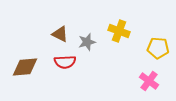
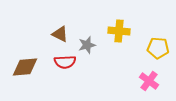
yellow cross: rotated 15 degrees counterclockwise
gray star: moved 3 px down
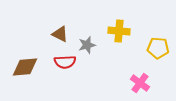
pink cross: moved 9 px left, 2 px down
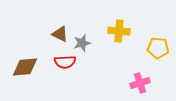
gray star: moved 5 px left, 2 px up
pink cross: rotated 36 degrees clockwise
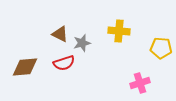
yellow pentagon: moved 3 px right
red semicircle: moved 1 px left, 1 px down; rotated 15 degrees counterclockwise
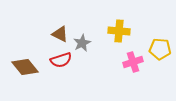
gray star: rotated 12 degrees counterclockwise
yellow pentagon: moved 1 px left, 1 px down
red semicircle: moved 3 px left, 3 px up
brown diamond: rotated 56 degrees clockwise
pink cross: moved 7 px left, 21 px up
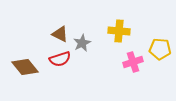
red semicircle: moved 1 px left, 1 px up
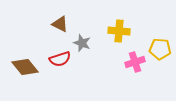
brown triangle: moved 10 px up
gray star: rotated 24 degrees counterclockwise
pink cross: moved 2 px right
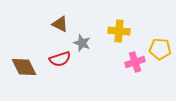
brown diamond: moved 1 px left; rotated 12 degrees clockwise
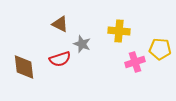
gray star: moved 1 px down
brown diamond: rotated 20 degrees clockwise
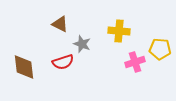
red semicircle: moved 3 px right, 3 px down
